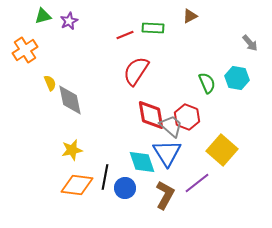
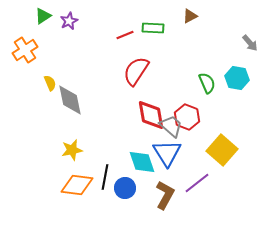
green triangle: rotated 18 degrees counterclockwise
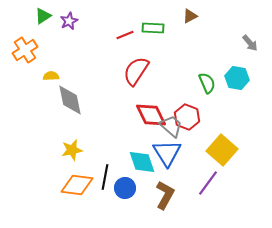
yellow semicircle: moved 1 px right, 7 px up; rotated 70 degrees counterclockwise
red diamond: rotated 16 degrees counterclockwise
purple line: moved 11 px right; rotated 16 degrees counterclockwise
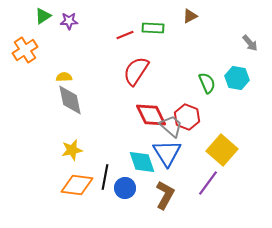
purple star: rotated 24 degrees clockwise
yellow semicircle: moved 13 px right, 1 px down
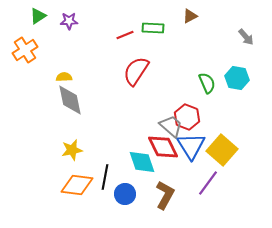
green triangle: moved 5 px left
gray arrow: moved 4 px left, 6 px up
red diamond: moved 12 px right, 32 px down
blue triangle: moved 24 px right, 7 px up
blue circle: moved 6 px down
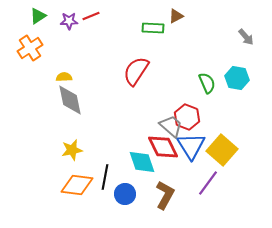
brown triangle: moved 14 px left
red line: moved 34 px left, 19 px up
orange cross: moved 5 px right, 2 px up
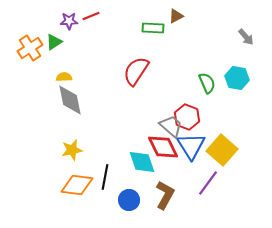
green triangle: moved 16 px right, 26 px down
blue circle: moved 4 px right, 6 px down
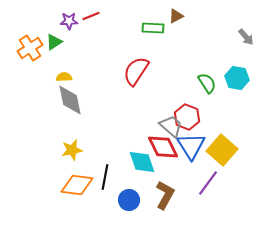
green semicircle: rotated 10 degrees counterclockwise
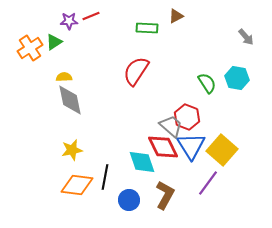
green rectangle: moved 6 px left
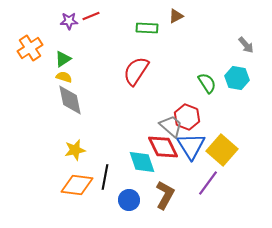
gray arrow: moved 8 px down
green triangle: moved 9 px right, 17 px down
yellow semicircle: rotated 21 degrees clockwise
yellow star: moved 3 px right
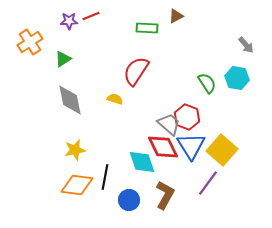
orange cross: moved 6 px up
yellow semicircle: moved 51 px right, 22 px down
gray trapezoid: moved 2 px left, 2 px up
